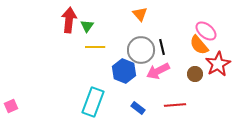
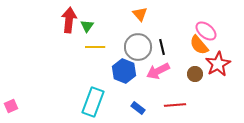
gray circle: moved 3 px left, 3 px up
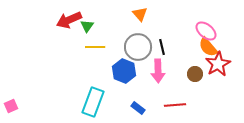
red arrow: rotated 120 degrees counterclockwise
orange semicircle: moved 9 px right, 2 px down
pink arrow: rotated 65 degrees counterclockwise
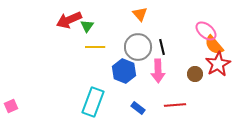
orange semicircle: moved 6 px right, 2 px up
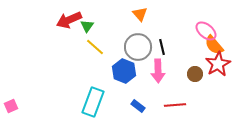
yellow line: rotated 42 degrees clockwise
blue rectangle: moved 2 px up
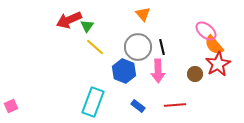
orange triangle: moved 3 px right
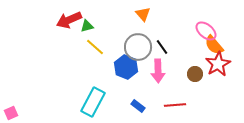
green triangle: rotated 40 degrees clockwise
black line: rotated 21 degrees counterclockwise
blue hexagon: moved 2 px right, 4 px up
cyan rectangle: rotated 8 degrees clockwise
pink square: moved 7 px down
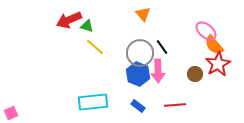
green triangle: rotated 32 degrees clockwise
gray circle: moved 2 px right, 6 px down
blue hexagon: moved 12 px right, 7 px down
cyan rectangle: rotated 56 degrees clockwise
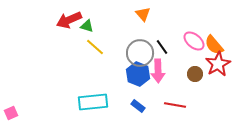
pink ellipse: moved 12 px left, 10 px down
red line: rotated 15 degrees clockwise
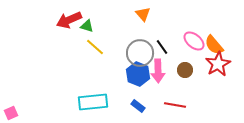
brown circle: moved 10 px left, 4 px up
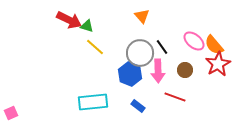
orange triangle: moved 1 px left, 2 px down
red arrow: rotated 130 degrees counterclockwise
blue hexagon: moved 8 px left
red line: moved 8 px up; rotated 10 degrees clockwise
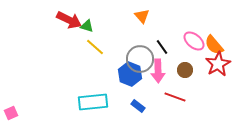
gray circle: moved 6 px down
